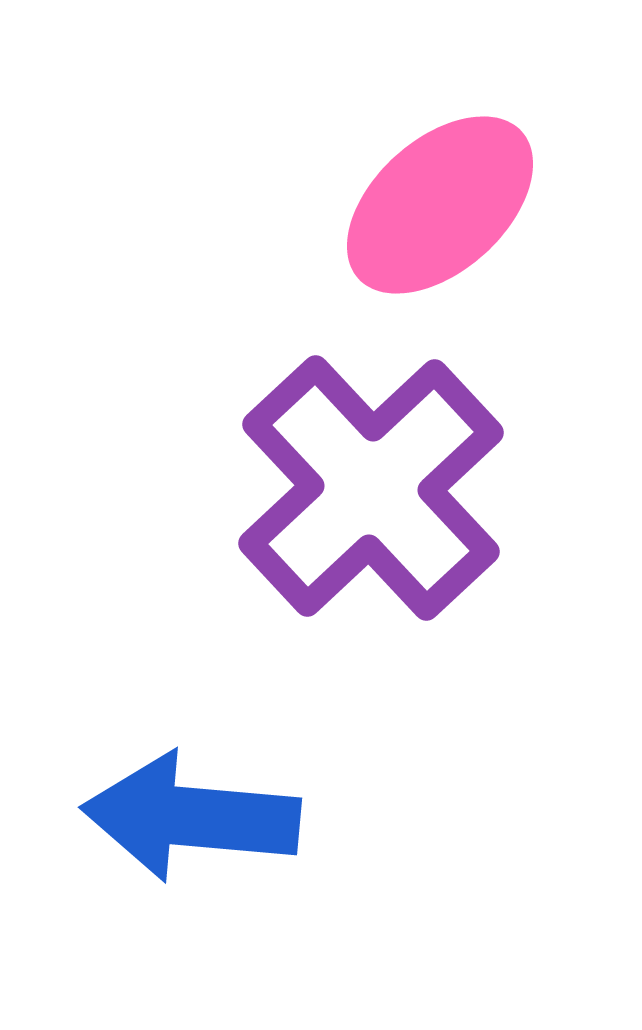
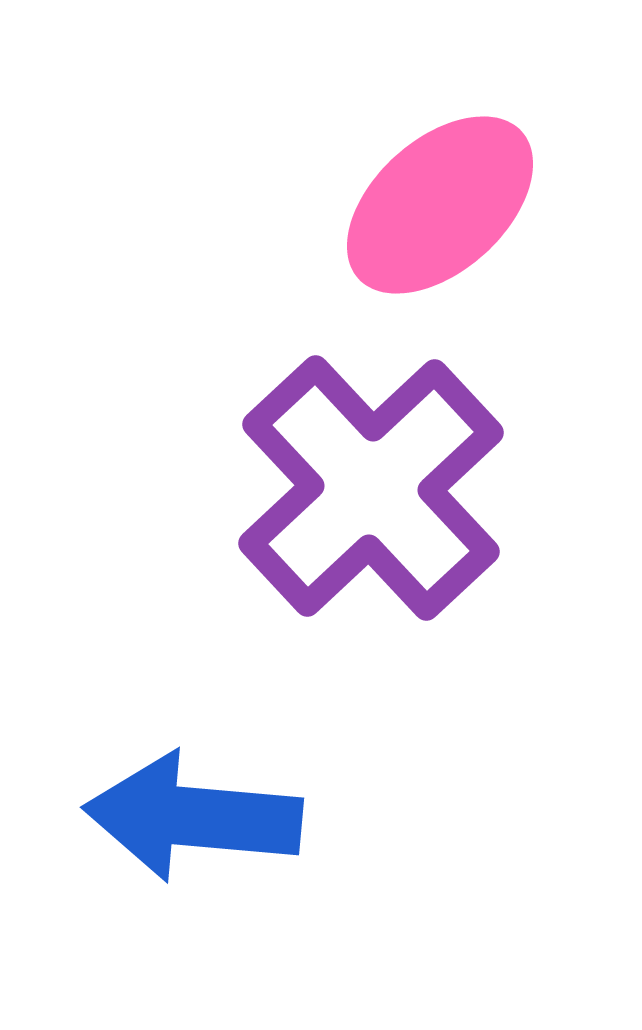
blue arrow: moved 2 px right
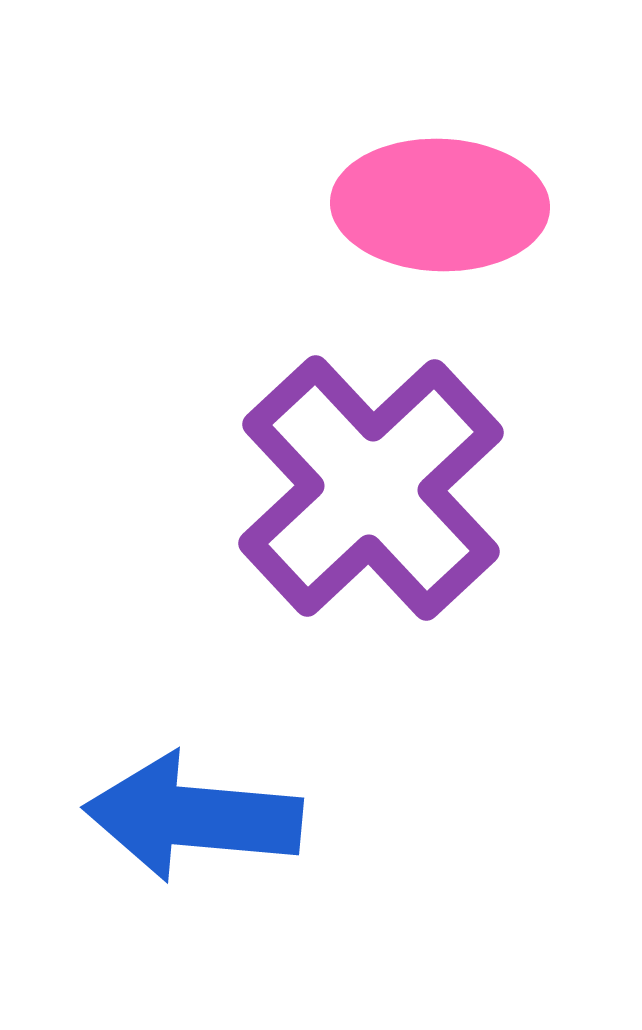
pink ellipse: rotated 44 degrees clockwise
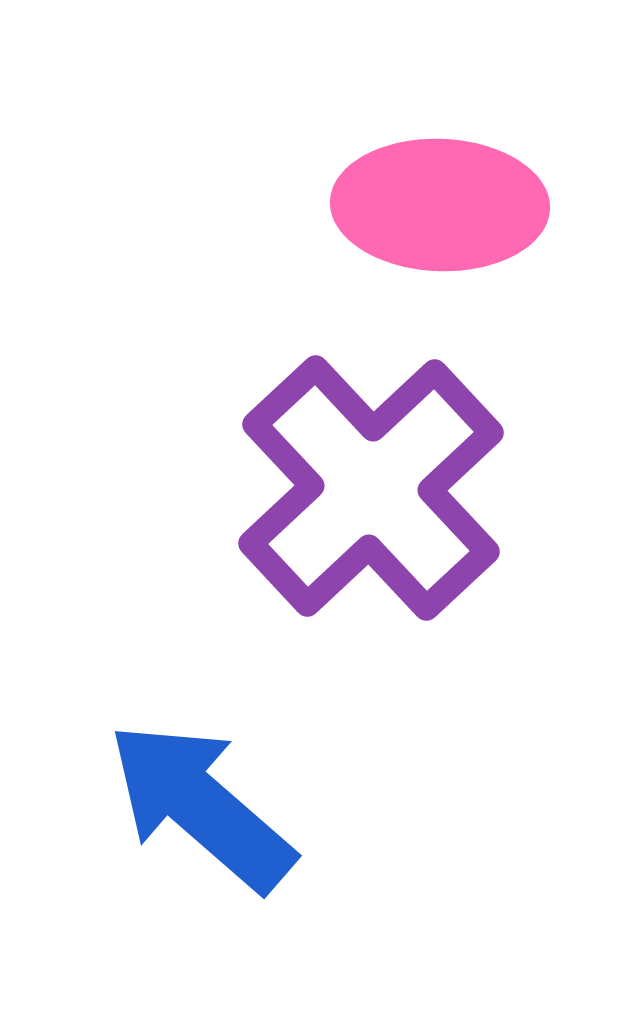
blue arrow: moved 8 px right, 11 px up; rotated 36 degrees clockwise
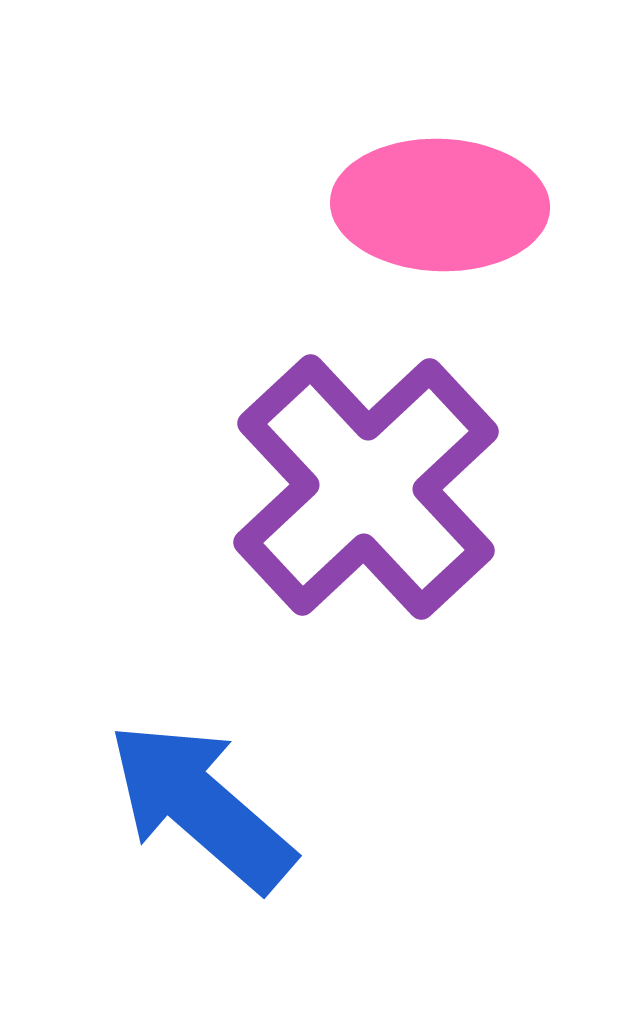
purple cross: moved 5 px left, 1 px up
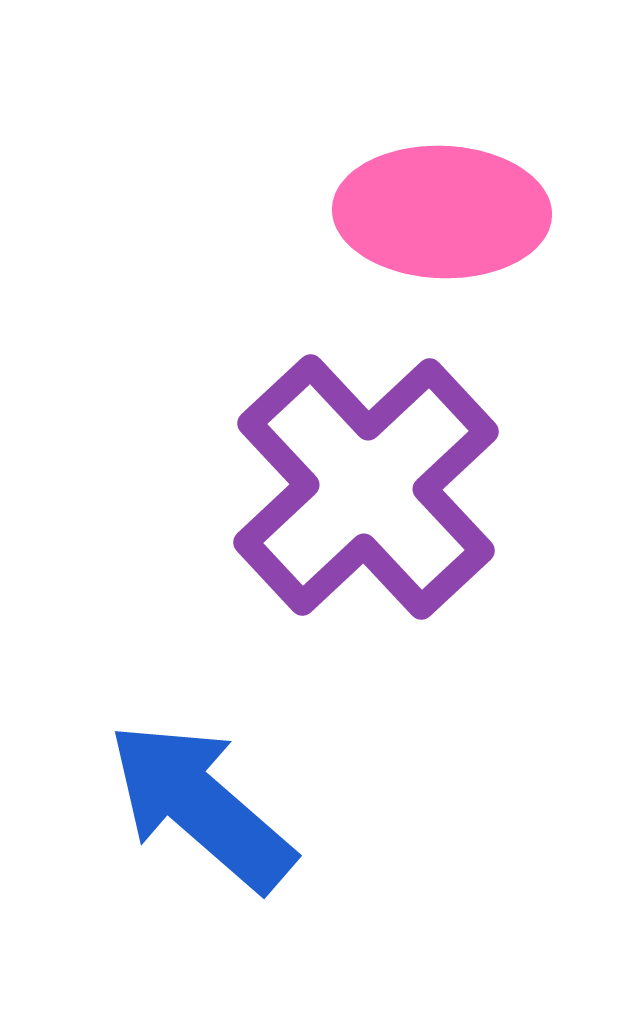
pink ellipse: moved 2 px right, 7 px down
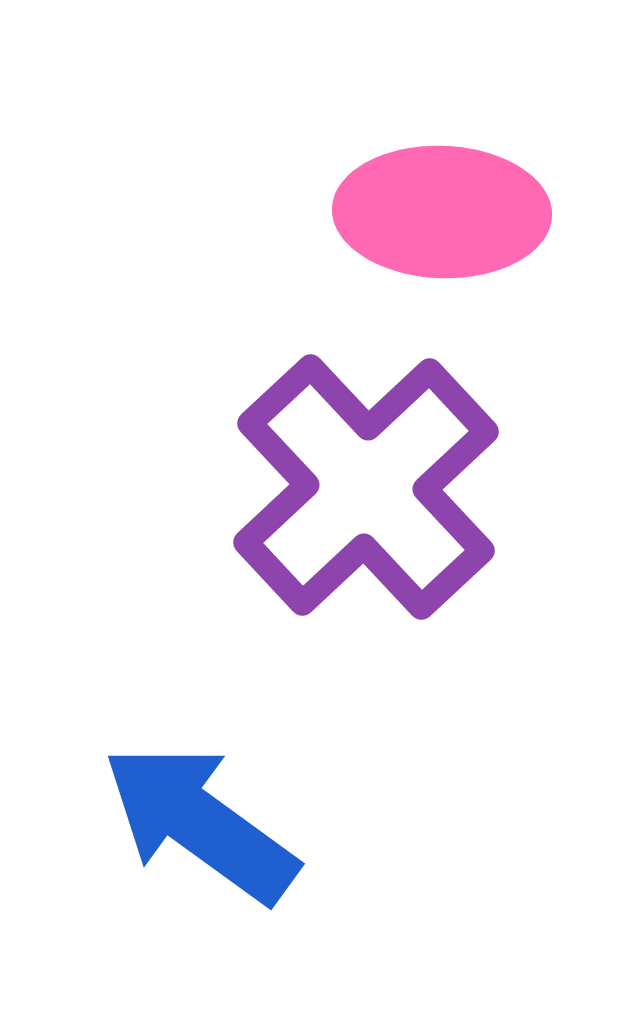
blue arrow: moved 1 px left, 17 px down; rotated 5 degrees counterclockwise
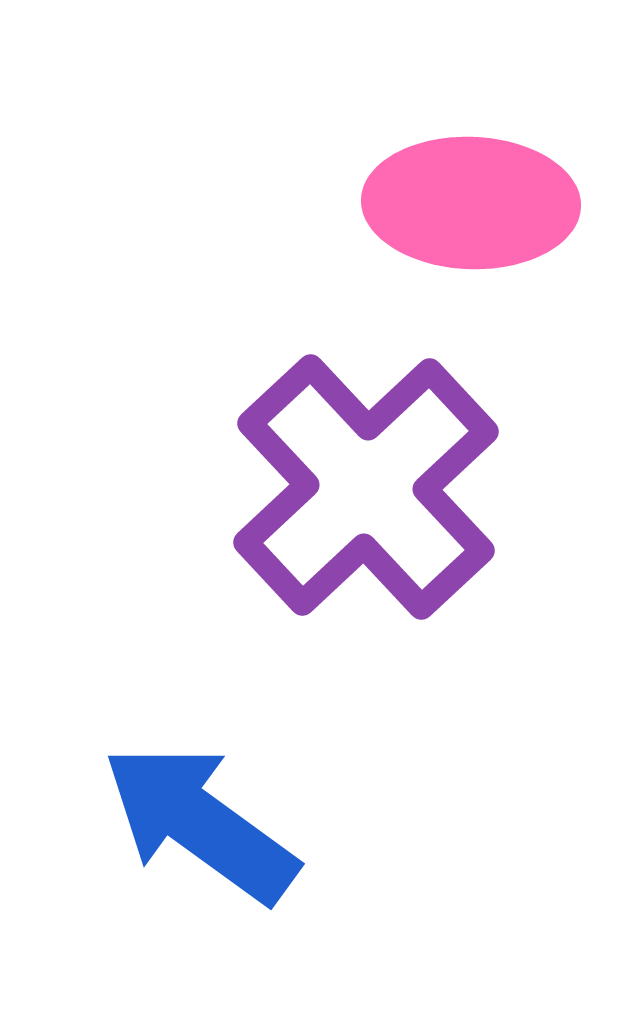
pink ellipse: moved 29 px right, 9 px up
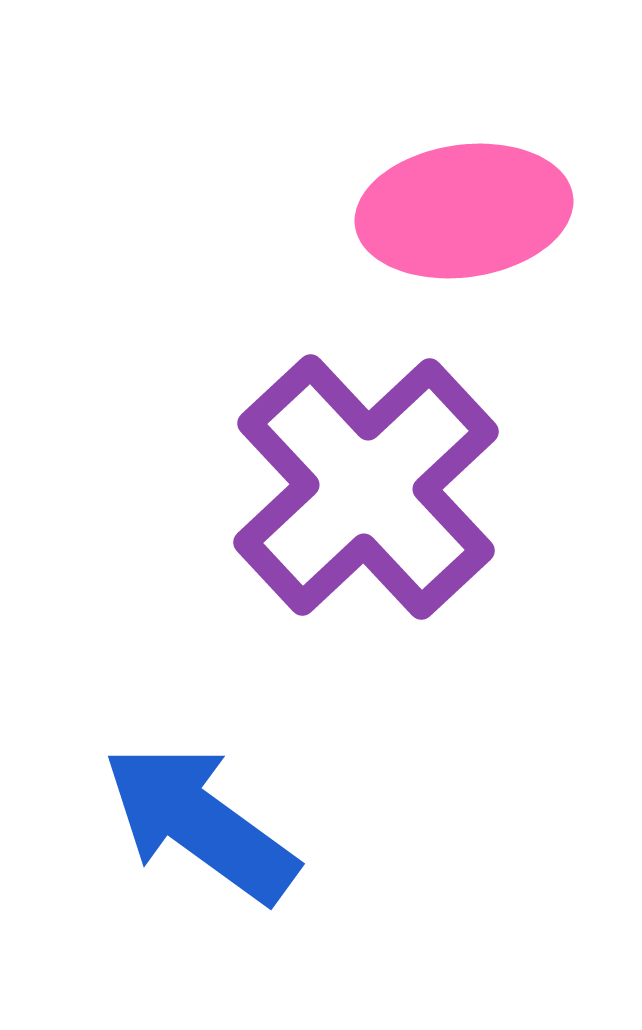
pink ellipse: moved 7 px left, 8 px down; rotated 10 degrees counterclockwise
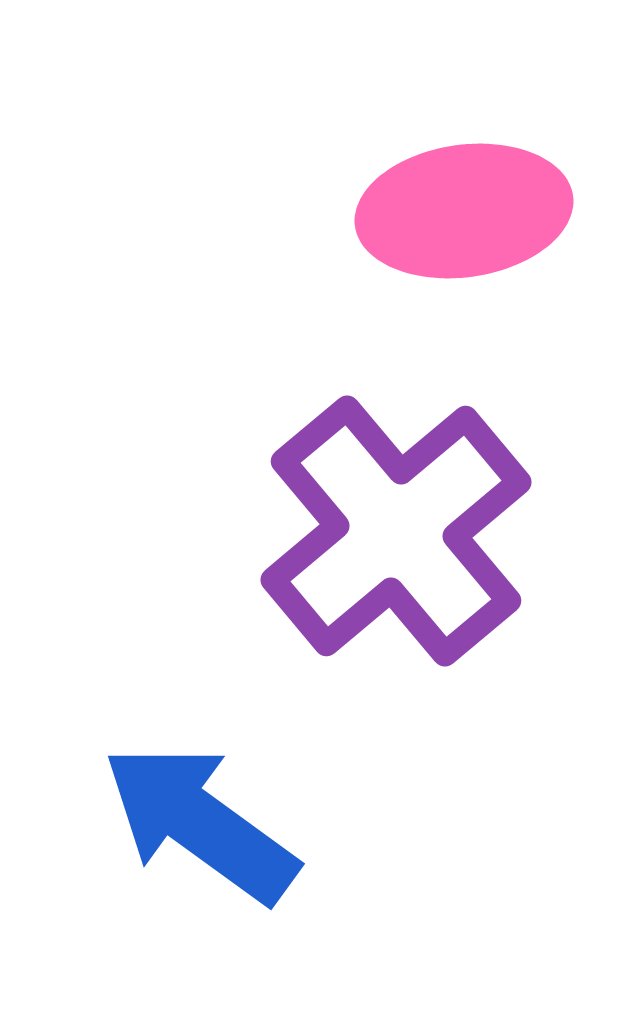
purple cross: moved 30 px right, 44 px down; rotated 3 degrees clockwise
